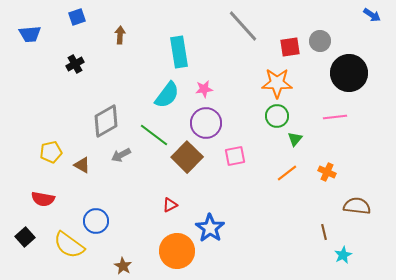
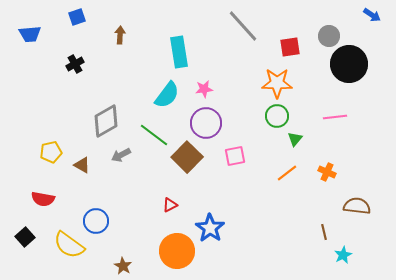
gray circle: moved 9 px right, 5 px up
black circle: moved 9 px up
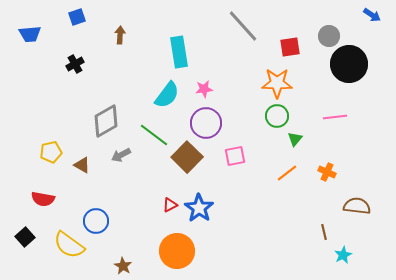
blue star: moved 11 px left, 20 px up
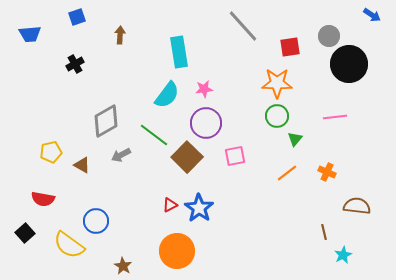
black square: moved 4 px up
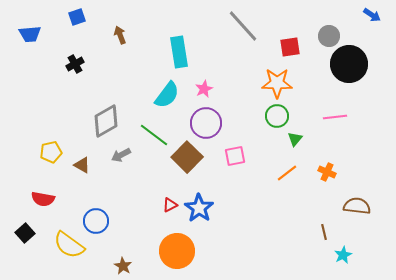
brown arrow: rotated 24 degrees counterclockwise
pink star: rotated 18 degrees counterclockwise
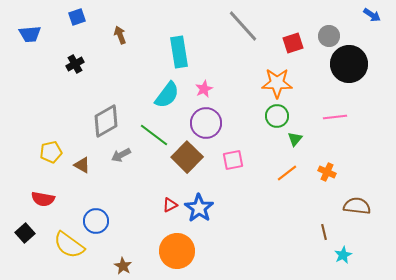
red square: moved 3 px right, 4 px up; rotated 10 degrees counterclockwise
pink square: moved 2 px left, 4 px down
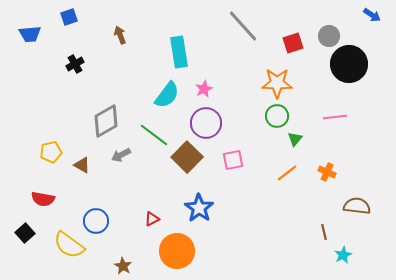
blue square: moved 8 px left
red triangle: moved 18 px left, 14 px down
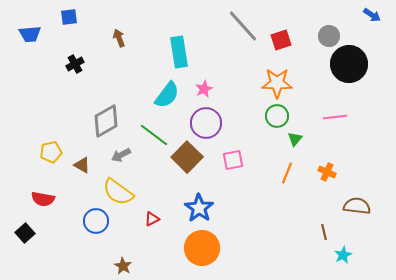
blue square: rotated 12 degrees clockwise
brown arrow: moved 1 px left, 3 px down
red square: moved 12 px left, 3 px up
orange line: rotated 30 degrees counterclockwise
yellow semicircle: moved 49 px right, 53 px up
orange circle: moved 25 px right, 3 px up
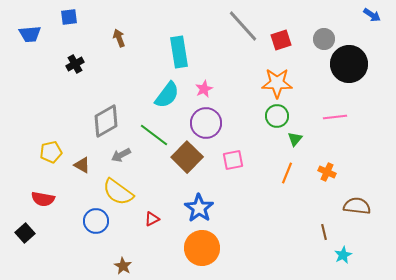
gray circle: moved 5 px left, 3 px down
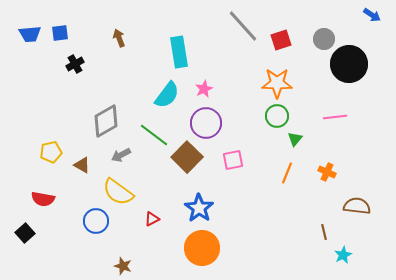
blue square: moved 9 px left, 16 px down
brown star: rotated 12 degrees counterclockwise
